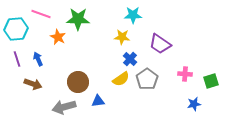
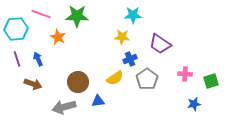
green star: moved 1 px left, 3 px up
blue cross: rotated 24 degrees clockwise
yellow semicircle: moved 6 px left, 1 px up
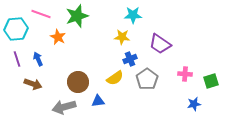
green star: rotated 20 degrees counterclockwise
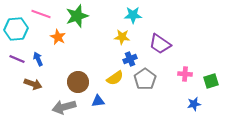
purple line: rotated 49 degrees counterclockwise
gray pentagon: moved 2 px left
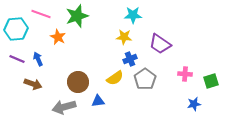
yellow star: moved 2 px right
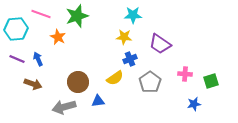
gray pentagon: moved 5 px right, 3 px down
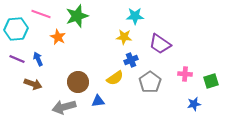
cyan star: moved 2 px right, 1 px down
blue cross: moved 1 px right, 1 px down
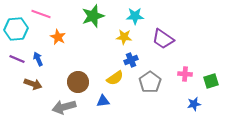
green star: moved 16 px right
purple trapezoid: moved 3 px right, 5 px up
blue triangle: moved 5 px right
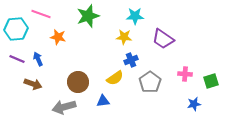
green star: moved 5 px left
orange star: rotated 14 degrees counterclockwise
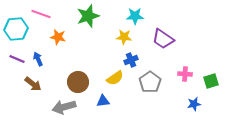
brown arrow: rotated 18 degrees clockwise
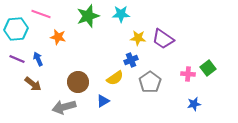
cyan star: moved 14 px left, 2 px up
yellow star: moved 14 px right, 1 px down
pink cross: moved 3 px right
green square: moved 3 px left, 13 px up; rotated 21 degrees counterclockwise
blue triangle: rotated 24 degrees counterclockwise
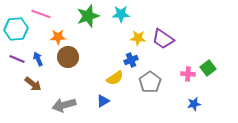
orange star: rotated 14 degrees counterclockwise
brown circle: moved 10 px left, 25 px up
gray arrow: moved 2 px up
